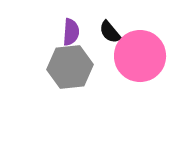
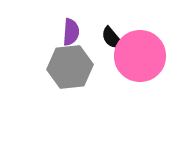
black semicircle: moved 2 px right, 6 px down
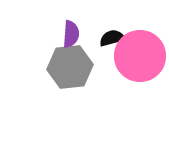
purple semicircle: moved 2 px down
black semicircle: rotated 115 degrees clockwise
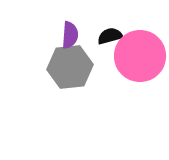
purple semicircle: moved 1 px left, 1 px down
black semicircle: moved 2 px left, 2 px up
